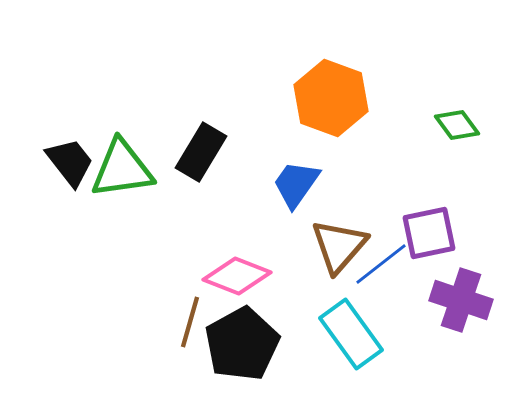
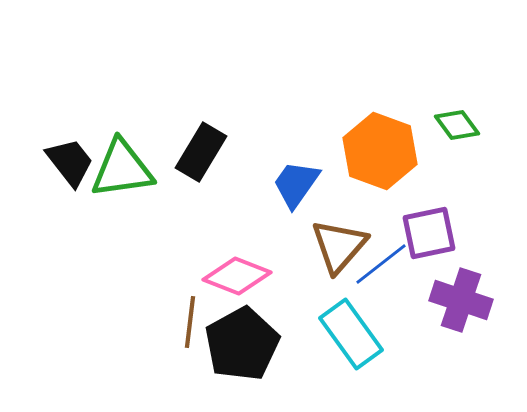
orange hexagon: moved 49 px right, 53 px down
brown line: rotated 9 degrees counterclockwise
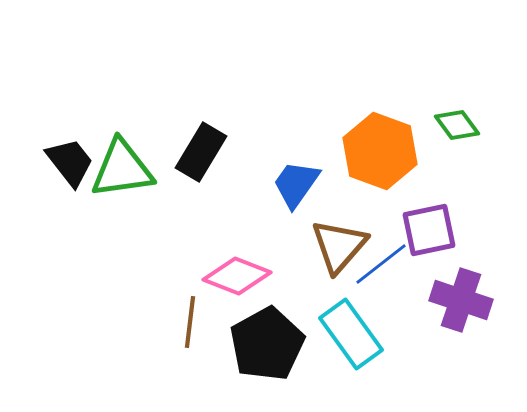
purple square: moved 3 px up
black pentagon: moved 25 px right
